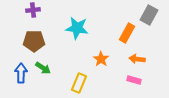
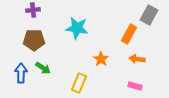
orange rectangle: moved 2 px right, 1 px down
brown pentagon: moved 1 px up
pink rectangle: moved 1 px right, 6 px down
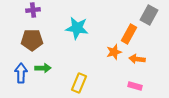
brown pentagon: moved 2 px left
orange star: moved 13 px right, 7 px up; rotated 21 degrees clockwise
green arrow: rotated 35 degrees counterclockwise
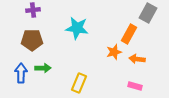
gray rectangle: moved 1 px left, 2 px up
